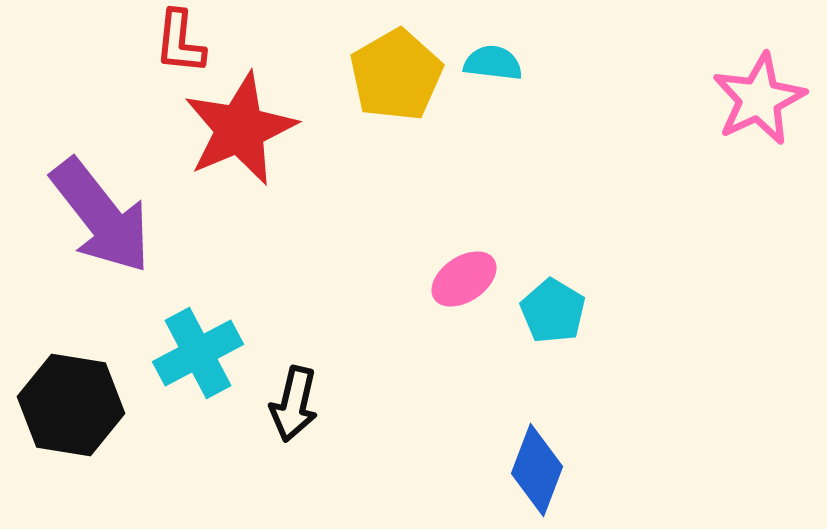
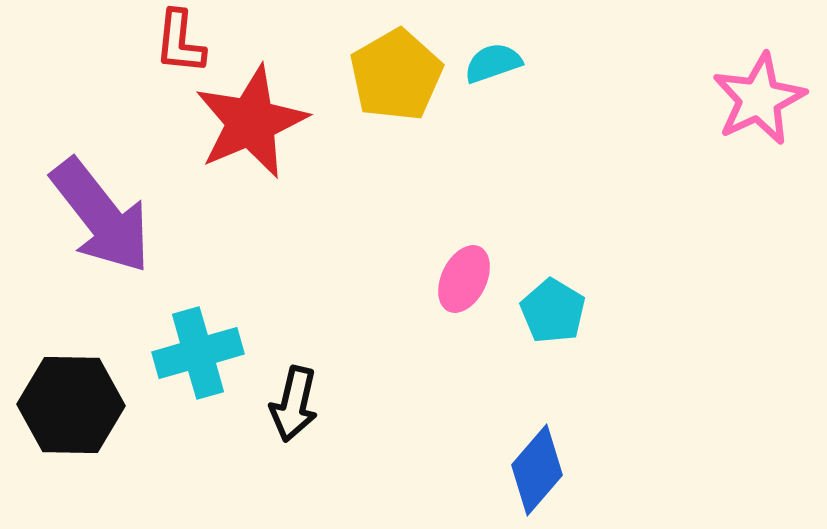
cyan semicircle: rotated 26 degrees counterclockwise
red star: moved 11 px right, 7 px up
pink ellipse: rotated 30 degrees counterclockwise
cyan cross: rotated 12 degrees clockwise
black hexagon: rotated 8 degrees counterclockwise
blue diamond: rotated 20 degrees clockwise
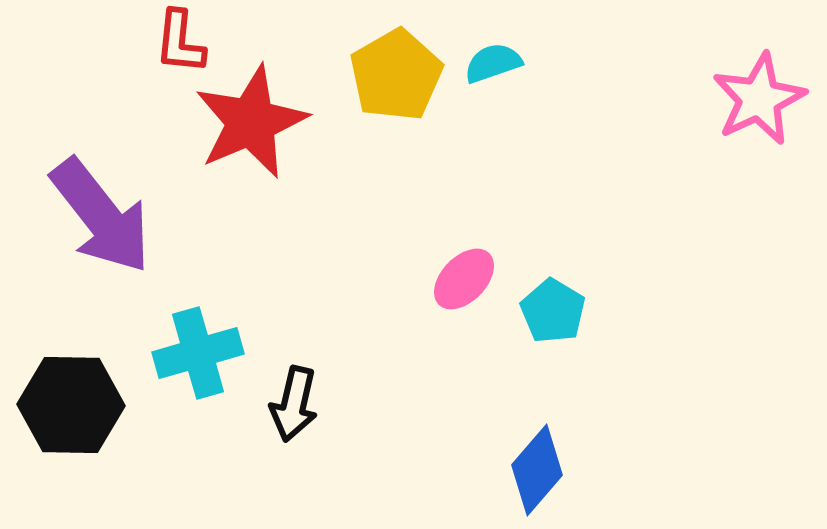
pink ellipse: rotated 18 degrees clockwise
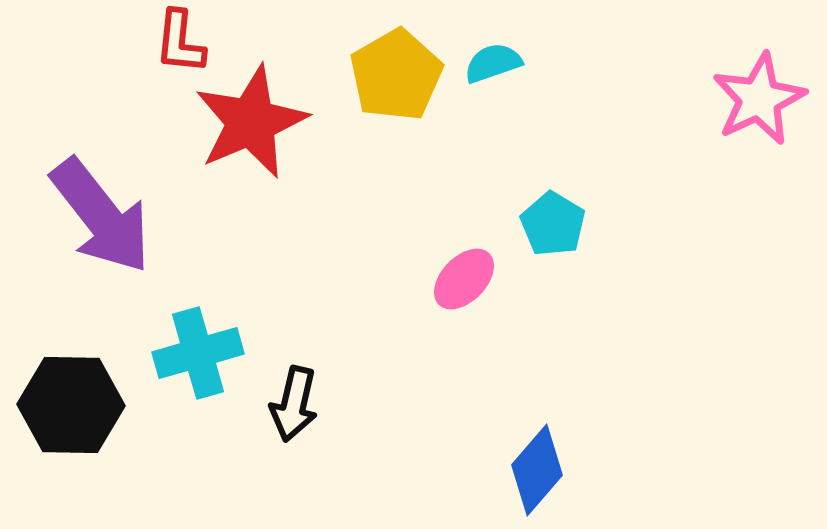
cyan pentagon: moved 87 px up
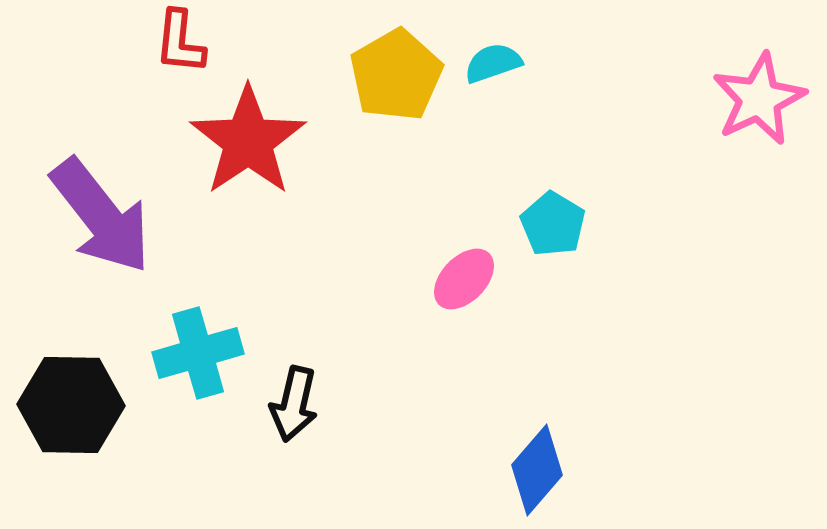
red star: moved 3 px left, 19 px down; rotated 11 degrees counterclockwise
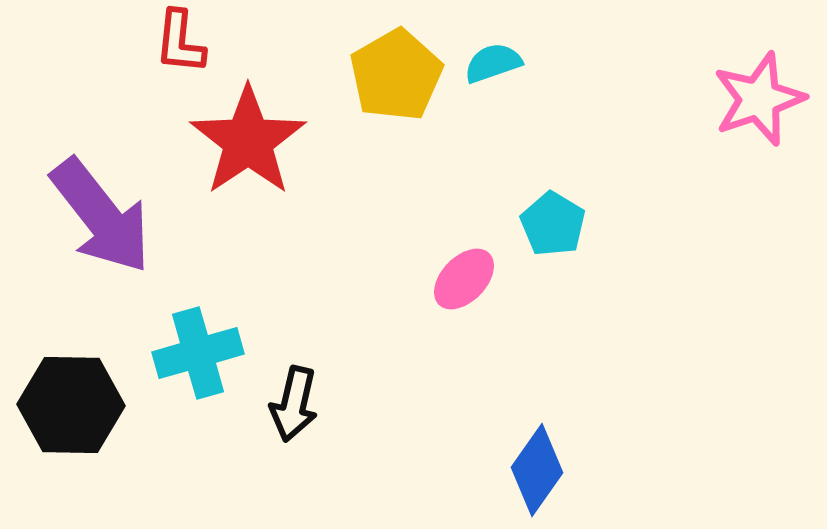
pink star: rotated 6 degrees clockwise
blue diamond: rotated 6 degrees counterclockwise
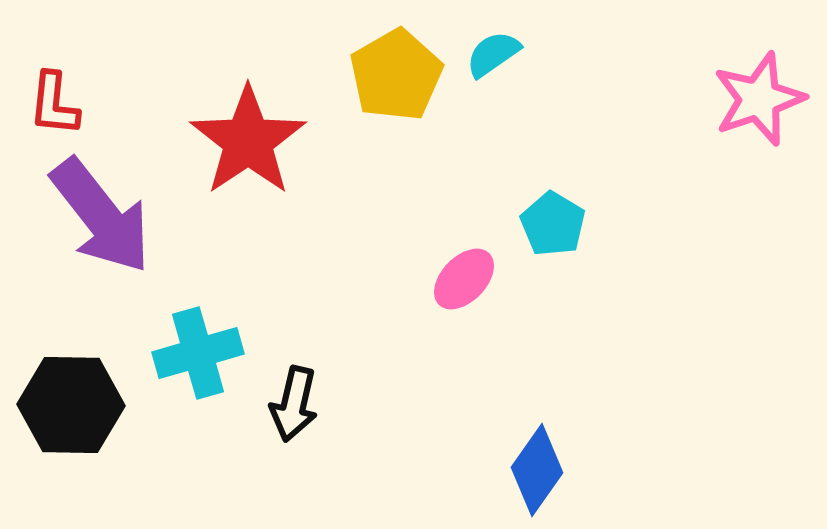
red L-shape: moved 126 px left, 62 px down
cyan semicircle: moved 9 px up; rotated 16 degrees counterclockwise
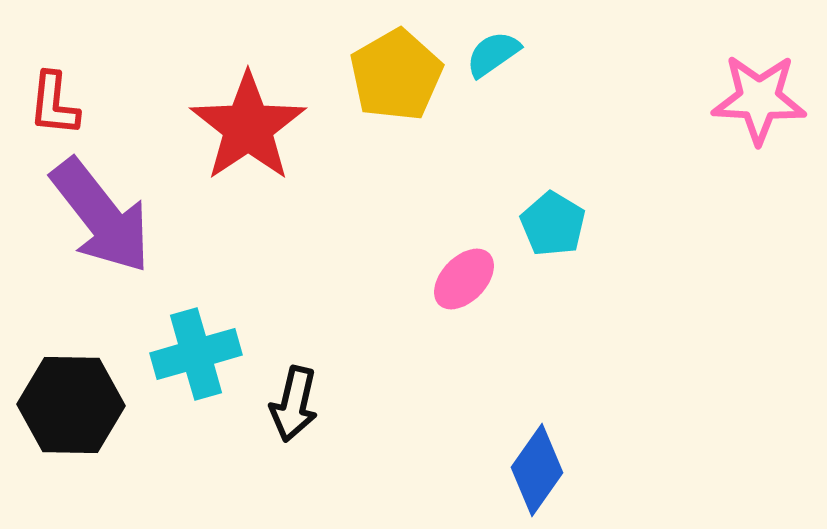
pink star: rotated 22 degrees clockwise
red star: moved 14 px up
cyan cross: moved 2 px left, 1 px down
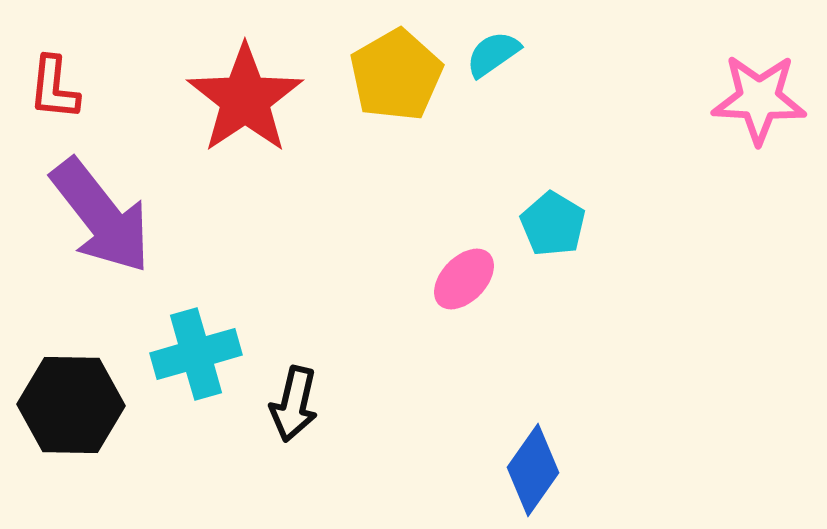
red L-shape: moved 16 px up
red star: moved 3 px left, 28 px up
blue diamond: moved 4 px left
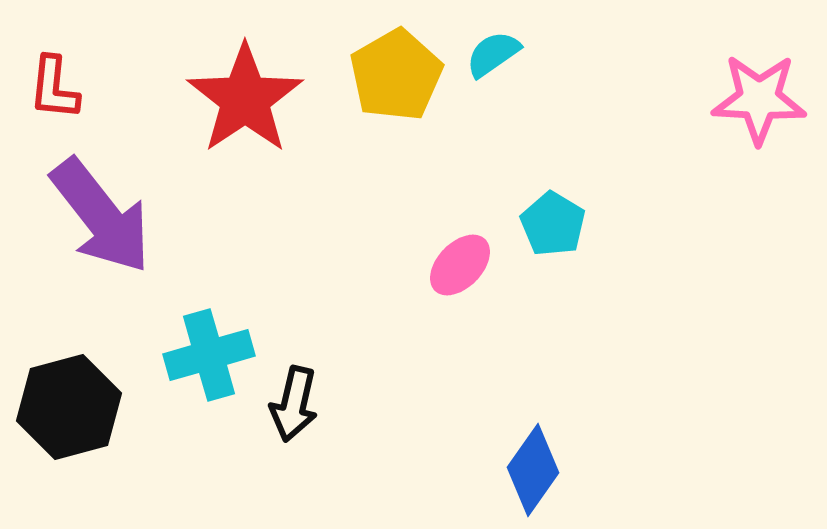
pink ellipse: moved 4 px left, 14 px up
cyan cross: moved 13 px right, 1 px down
black hexagon: moved 2 px left, 2 px down; rotated 16 degrees counterclockwise
